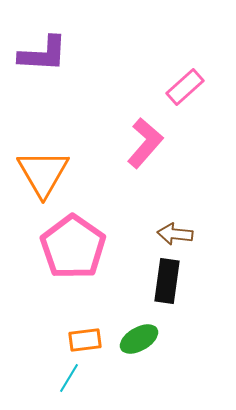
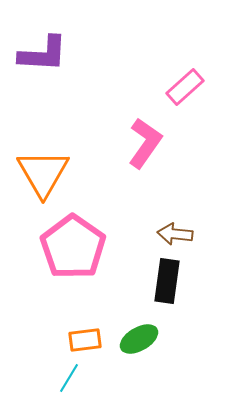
pink L-shape: rotated 6 degrees counterclockwise
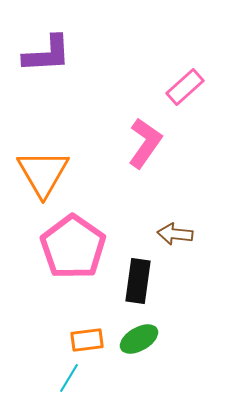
purple L-shape: moved 4 px right; rotated 6 degrees counterclockwise
black rectangle: moved 29 px left
orange rectangle: moved 2 px right
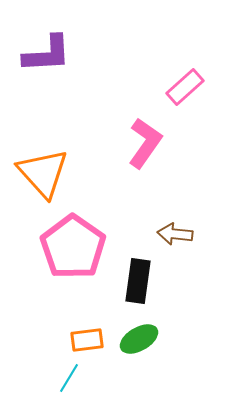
orange triangle: rotated 12 degrees counterclockwise
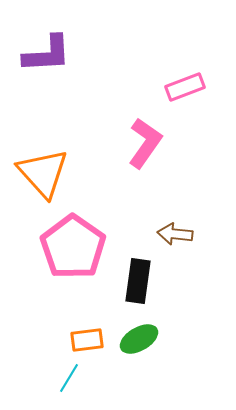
pink rectangle: rotated 21 degrees clockwise
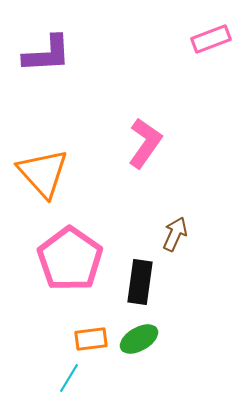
pink rectangle: moved 26 px right, 48 px up
brown arrow: rotated 108 degrees clockwise
pink pentagon: moved 3 px left, 12 px down
black rectangle: moved 2 px right, 1 px down
orange rectangle: moved 4 px right, 1 px up
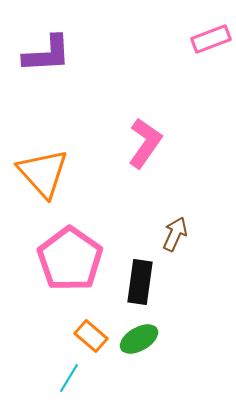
orange rectangle: moved 3 px up; rotated 48 degrees clockwise
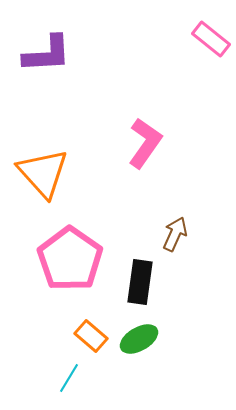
pink rectangle: rotated 60 degrees clockwise
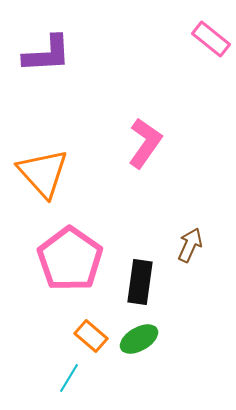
brown arrow: moved 15 px right, 11 px down
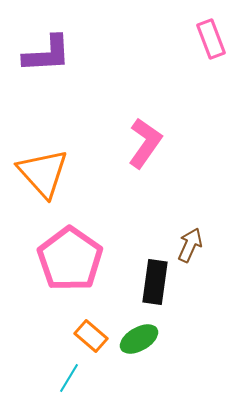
pink rectangle: rotated 30 degrees clockwise
black rectangle: moved 15 px right
